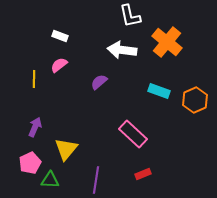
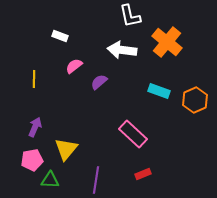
pink semicircle: moved 15 px right, 1 px down
pink pentagon: moved 2 px right, 3 px up; rotated 15 degrees clockwise
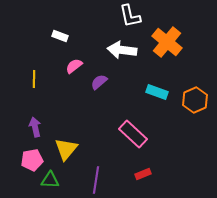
cyan rectangle: moved 2 px left, 1 px down
purple arrow: rotated 36 degrees counterclockwise
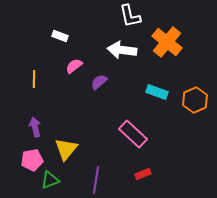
green triangle: rotated 24 degrees counterclockwise
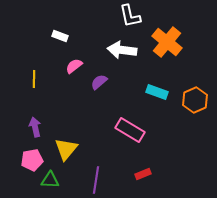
pink rectangle: moved 3 px left, 4 px up; rotated 12 degrees counterclockwise
green triangle: rotated 24 degrees clockwise
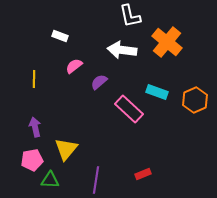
pink rectangle: moved 1 px left, 21 px up; rotated 12 degrees clockwise
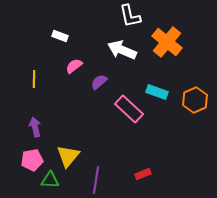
white arrow: rotated 16 degrees clockwise
yellow triangle: moved 2 px right, 7 px down
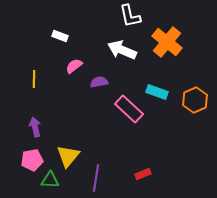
purple semicircle: rotated 30 degrees clockwise
purple line: moved 2 px up
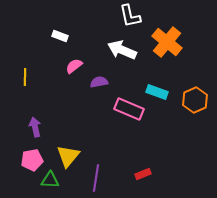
yellow line: moved 9 px left, 2 px up
pink rectangle: rotated 20 degrees counterclockwise
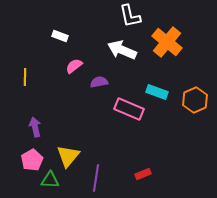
pink pentagon: rotated 20 degrees counterclockwise
